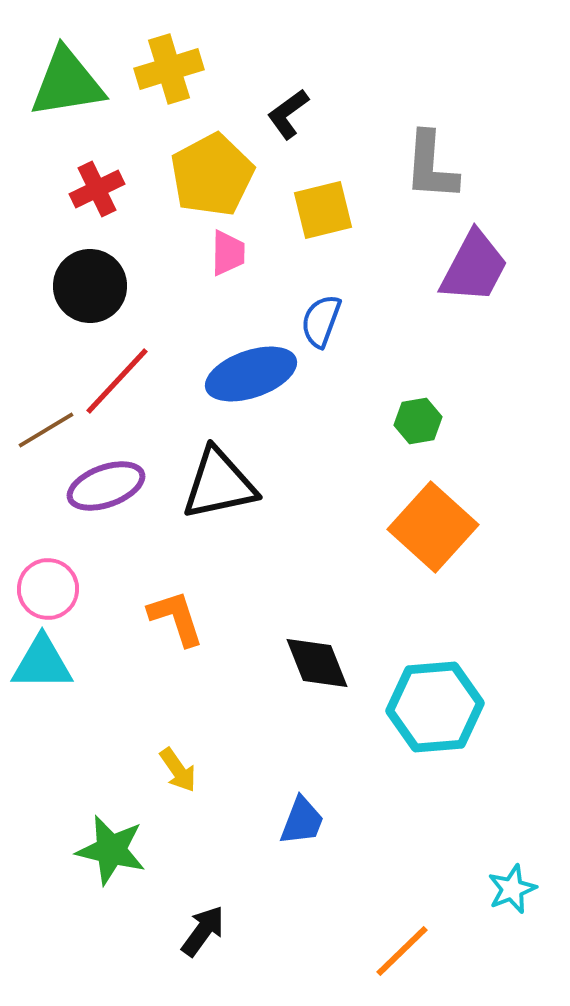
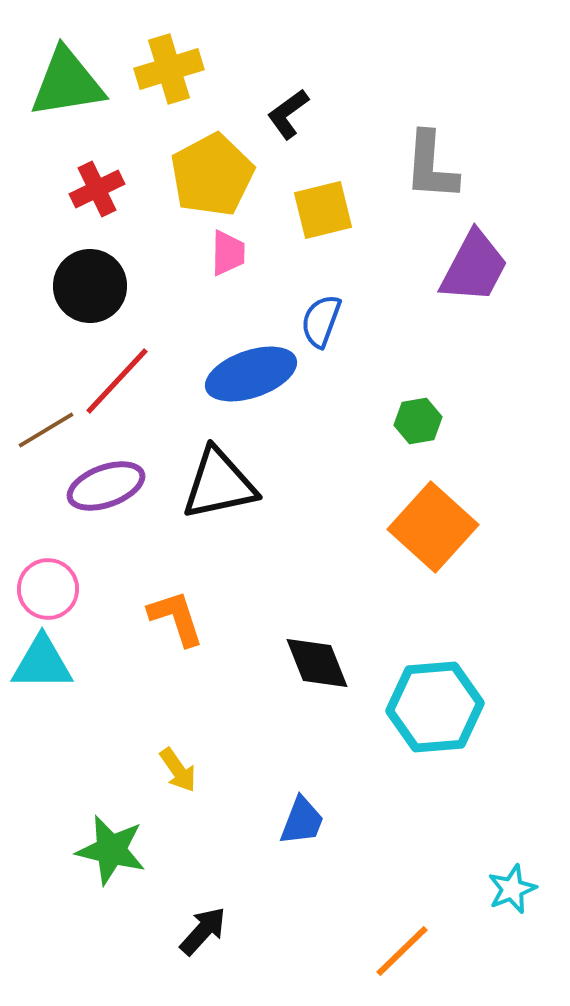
black arrow: rotated 6 degrees clockwise
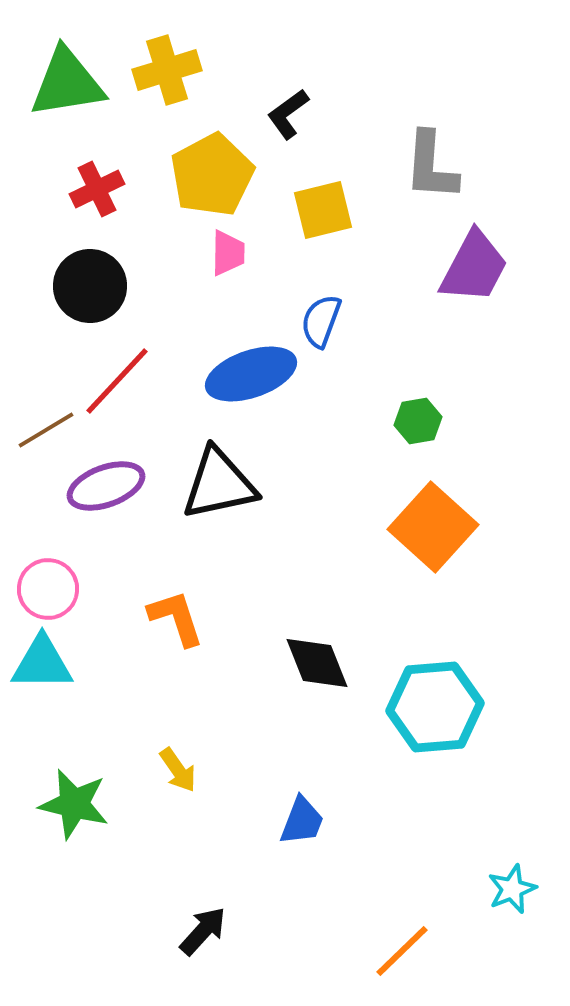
yellow cross: moved 2 px left, 1 px down
green star: moved 37 px left, 46 px up
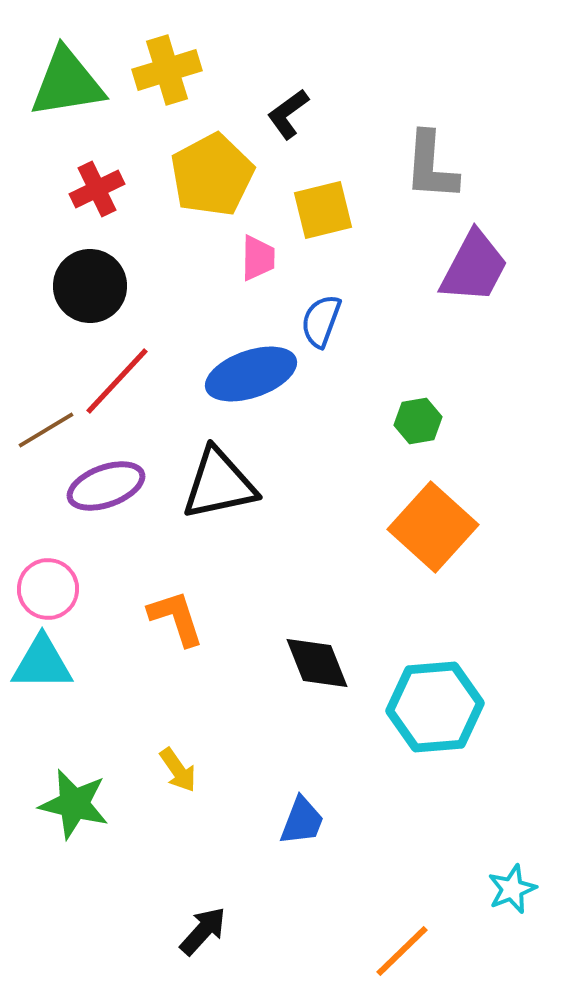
pink trapezoid: moved 30 px right, 5 px down
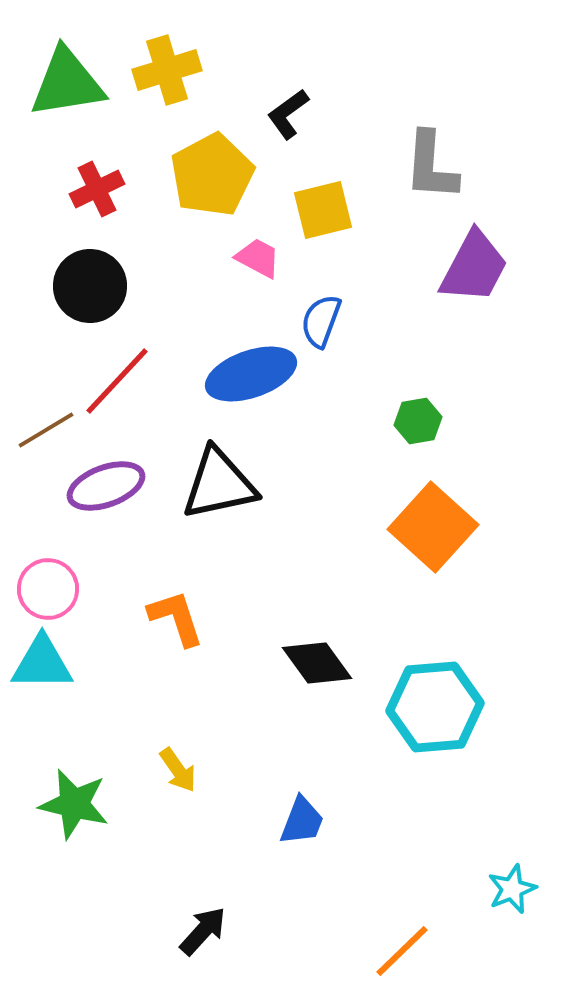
pink trapezoid: rotated 63 degrees counterclockwise
black diamond: rotated 14 degrees counterclockwise
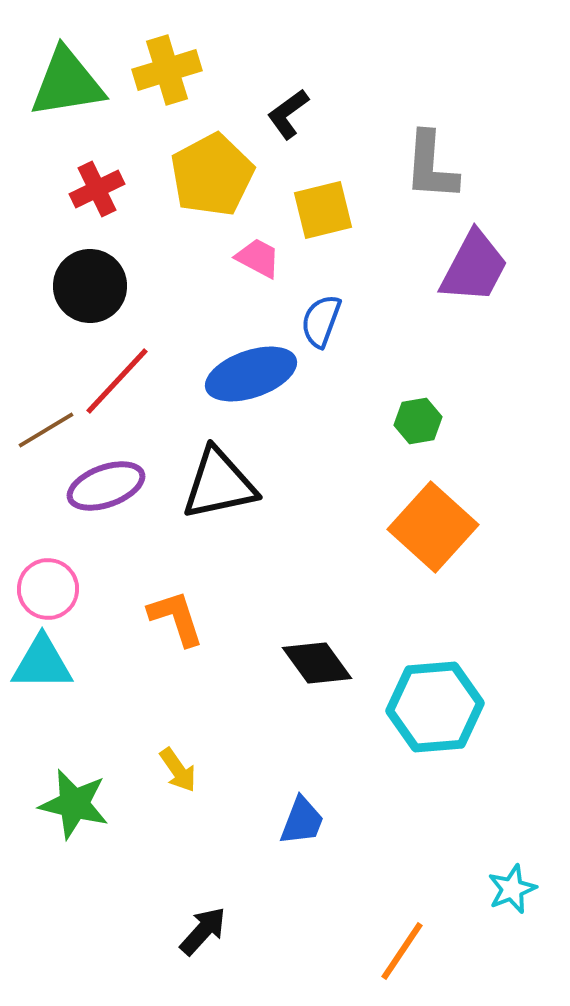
orange line: rotated 12 degrees counterclockwise
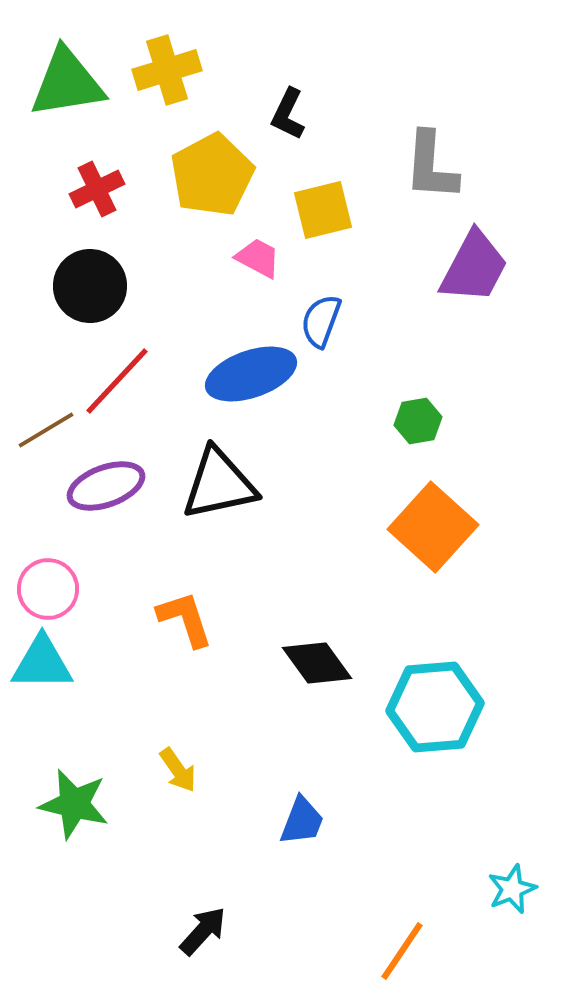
black L-shape: rotated 28 degrees counterclockwise
orange L-shape: moved 9 px right, 1 px down
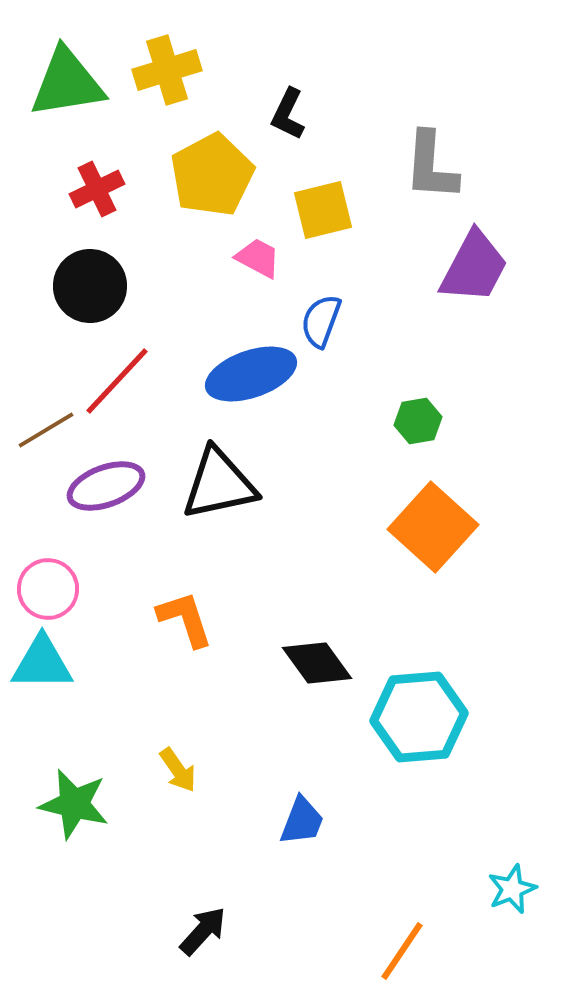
cyan hexagon: moved 16 px left, 10 px down
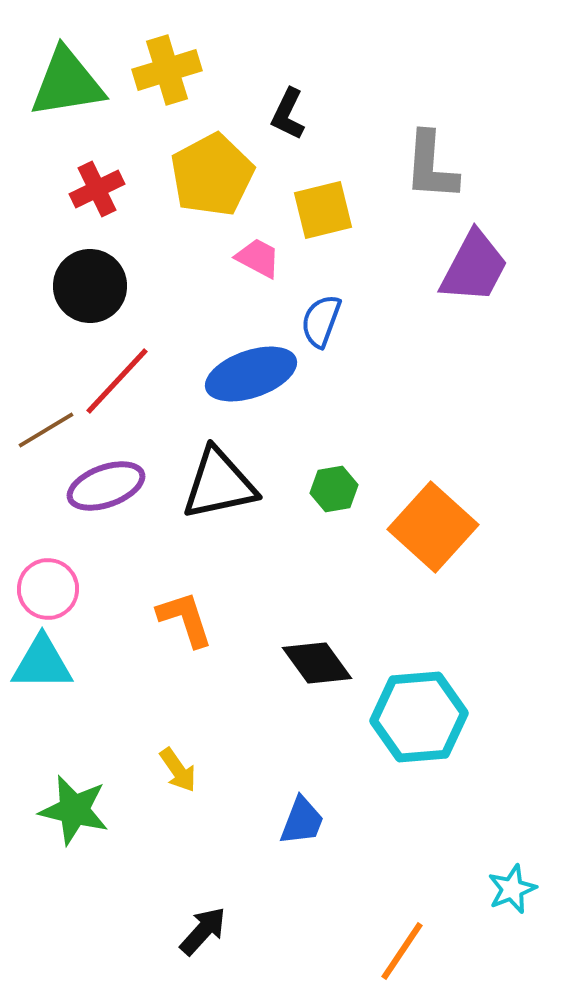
green hexagon: moved 84 px left, 68 px down
green star: moved 6 px down
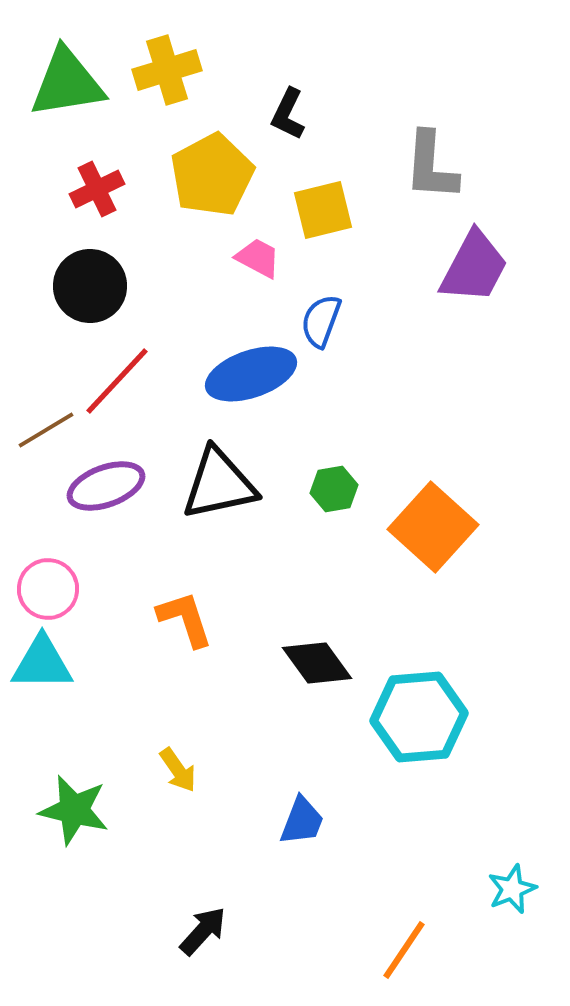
orange line: moved 2 px right, 1 px up
